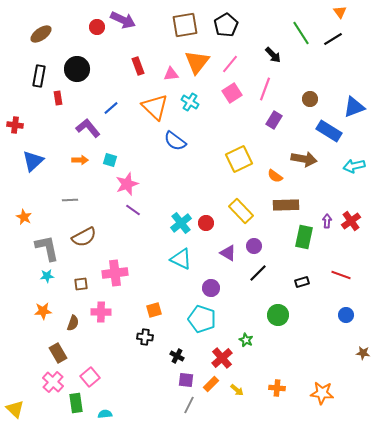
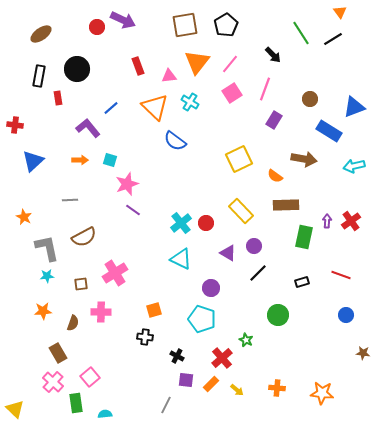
pink triangle at (171, 74): moved 2 px left, 2 px down
pink cross at (115, 273): rotated 25 degrees counterclockwise
gray line at (189, 405): moved 23 px left
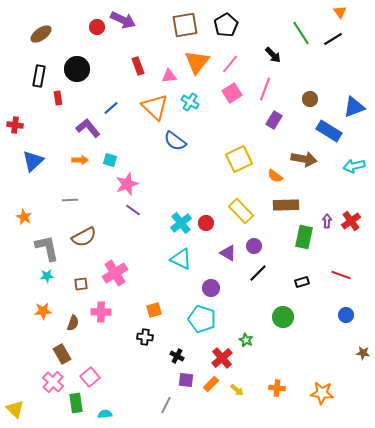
green circle at (278, 315): moved 5 px right, 2 px down
brown rectangle at (58, 353): moved 4 px right, 1 px down
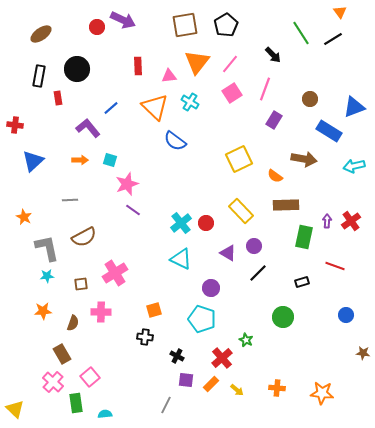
red rectangle at (138, 66): rotated 18 degrees clockwise
red line at (341, 275): moved 6 px left, 9 px up
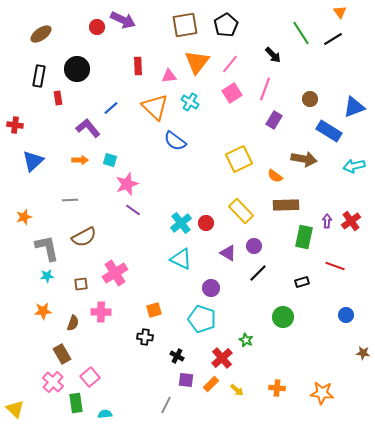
orange star at (24, 217): rotated 28 degrees clockwise
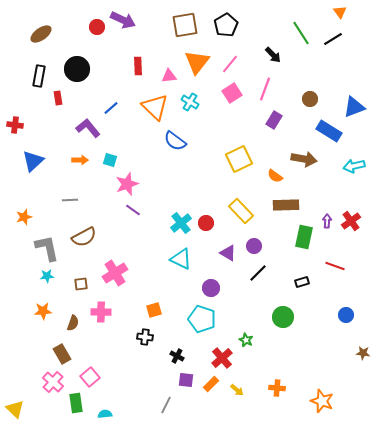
orange star at (322, 393): moved 8 px down; rotated 15 degrees clockwise
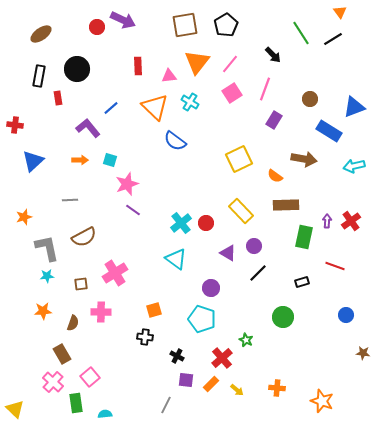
cyan triangle at (181, 259): moved 5 px left; rotated 10 degrees clockwise
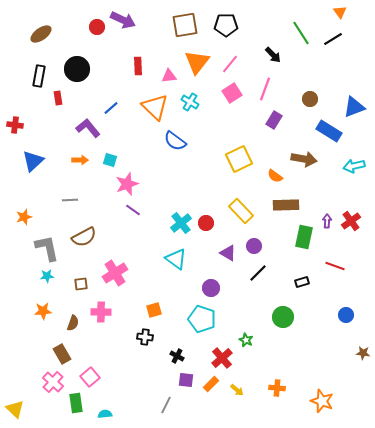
black pentagon at (226, 25): rotated 30 degrees clockwise
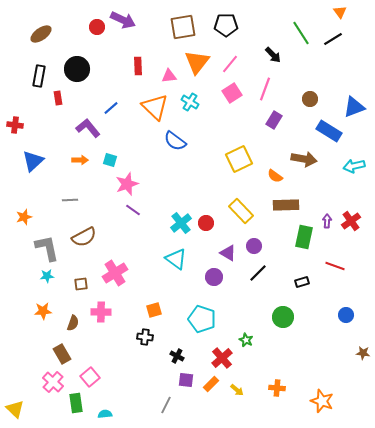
brown square at (185, 25): moved 2 px left, 2 px down
purple circle at (211, 288): moved 3 px right, 11 px up
